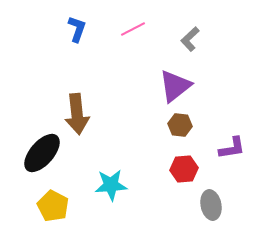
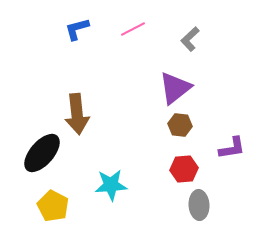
blue L-shape: rotated 124 degrees counterclockwise
purple triangle: moved 2 px down
gray ellipse: moved 12 px left; rotated 8 degrees clockwise
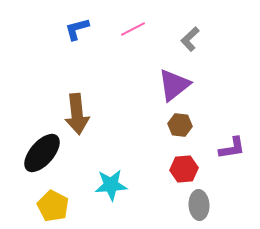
purple triangle: moved 1 px left, 3 px up
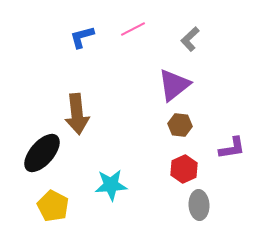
blue L-shape: moved 5 px right, 8 px down
red hexagon: rotated 20 degrees counterclockwise
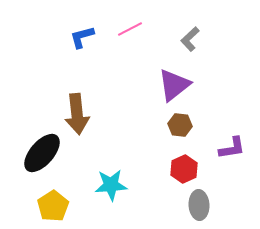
pink line: moved 3 px left
yellow pentagon: rotated 12 degrees clockwise
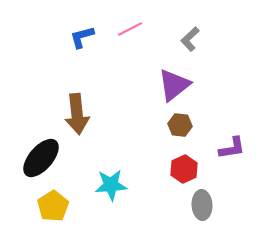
black ellipse: moved 1 px left, 5 px down
gray ellipse: moved 3 px right
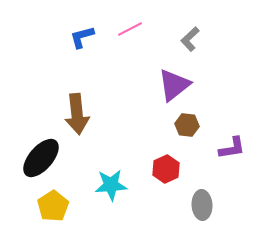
brown hexagon: moved 7 px right
red hexagon: moved 18 px left
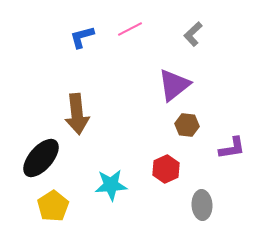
gray L-shape: moved 3 px right, 5 px up
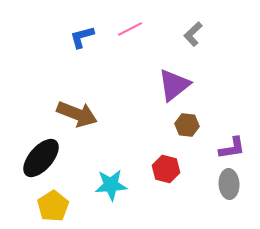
brown arrow: rotated 63 degrees counterclockwise
red hexagon: rotated 20 degrees counterclockwise
gray ellipse: moved 27 px right, 21 px up
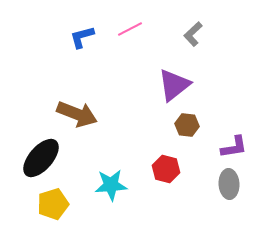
purple L-shape: moved 2 px right, 1 px up
yellow pentagon: moved 2 px up; rotated 16 degrees clockwise
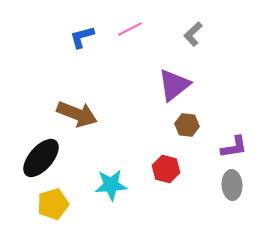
gray ellipse: moved 3 px right, 1 px down
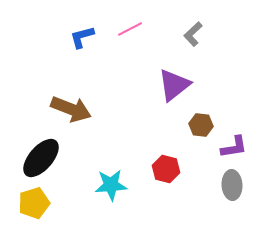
brown arrow: moved 6 px left, 5 px up
brown hexagon: moved 14 px right
yellow pentagon: moved 19 px left, 1 px up
